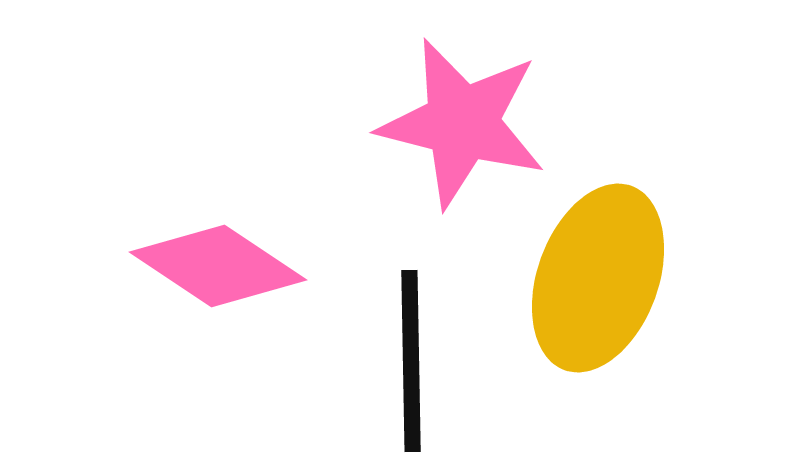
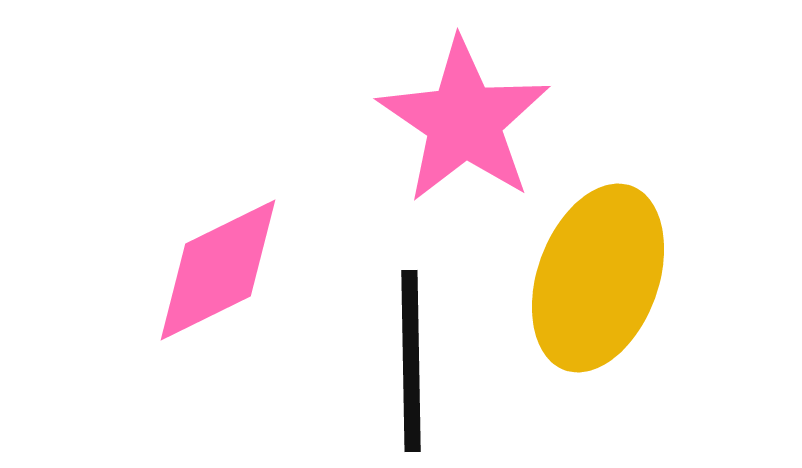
pink star: moved 2 px right, 2 px up; rotated 20 degrees clockwise
pink diamond: moved 4 px down; rotated 60 degrees counterclockwise
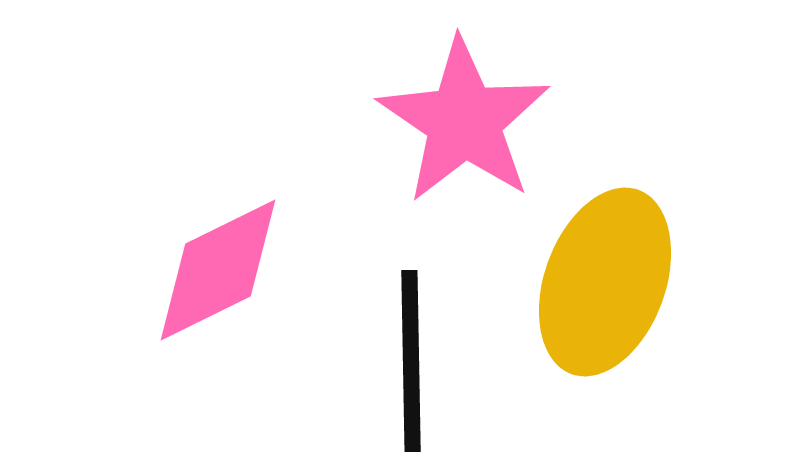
yellow ellipse: moved 7 px right, 4 px down
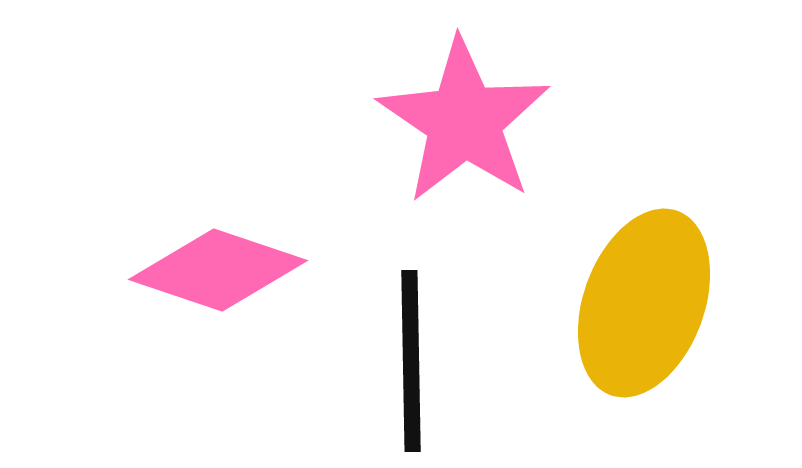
pink diamond: rotated 45 degrees clockwise
yellow ellipse: moved 39 px right, 21 px down
